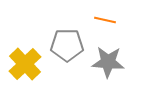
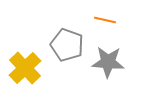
gray pentagon: rotated 20 degrees clockwise
yellow cross: moved 4 px down
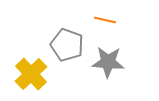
yellow cross: moved 6 px right, 6 px down
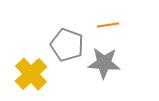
orange line: moved 3 px right, 5 px down; rotated 20 degrees counterclockwise
gray star: moved 4 px left, 1 px down
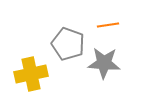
gray pentagon: moved 1 px right, 1 px up
yellow cross: rotated 32 degrees clockwise
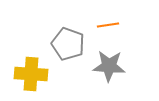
gray star: moved 5 px right, 3 px down
yellow cross: rotated 16 degrees clockwise
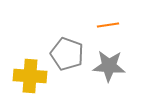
gray pentagon: moved 1 px left, 10 px down
yellow cross: moved 1 px left, 2 px down
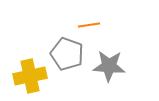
orange line: moved 19 px left
yellow cross: rotated 16 degrees counterclockwise
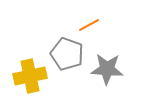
orange line: rotated 20 degrees counterclockwise
gray star: moved 2 px left, 3 px down
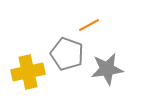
gray star: rotated 12 degrees counterclockwise
yellow cross: moved 2 px left, 4 px up
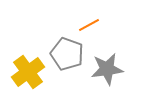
yellow cross: rotated 24 degrees counterclockwise
